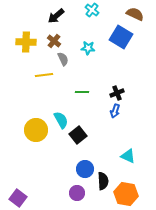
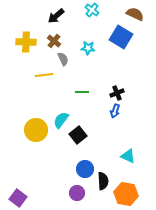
cyan semicircle: rotated 114 degrees counterclockwise
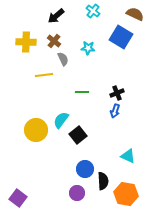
cyan cross: moved 1 px right, 1 px down
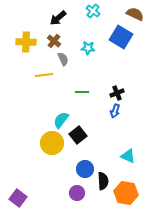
black arrow: moved 2 px right, 2 px down
yellow circle: moved 16 px right, 13 px down
orange hexagon: moved 1 px up
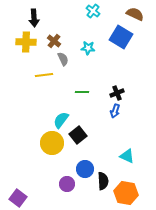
black arrow: moved 24 px left; rotated 54 degrees counterclockwise
cyan triangle: moved 1 px left
purple circle: moved 10 px left, 9 px up
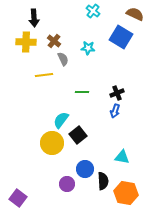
cyan triangle: moved 5 px left, 1 px down; rotated 14 degrees counterclockwise
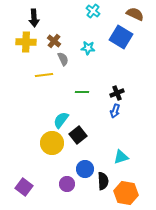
cyan triangle: moved 1 px left; rotated 28 degrees counterclockwise
purple square: moved 6 px right, 11 px up
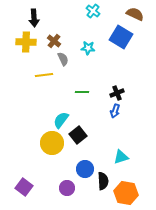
purple circle: moved 4 px down
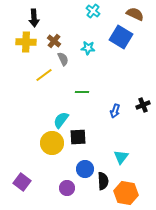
yellow line: rotated 30 degrees counterclockwise
black cross: moved 26 px right, 12 px down
black square: moved 2 px down; rotated 36 degrees clockwise
cyan triangle: rotated 35 degrees counterclockwise
purple square: moved 2 px left, 5 px up
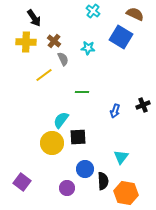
black arrow: rotated 30 degrees counterclockwise
